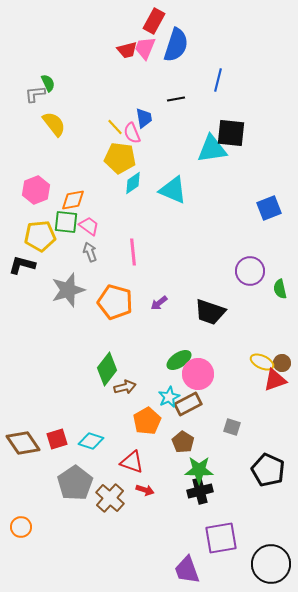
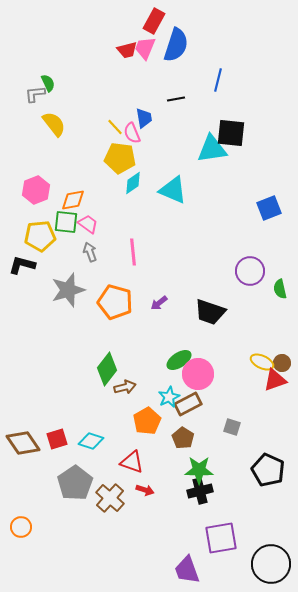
pink trapezoid at (89, 226): moved 1 px left, 2 px up
brown pentagon at (183, 442): moved 4 px up
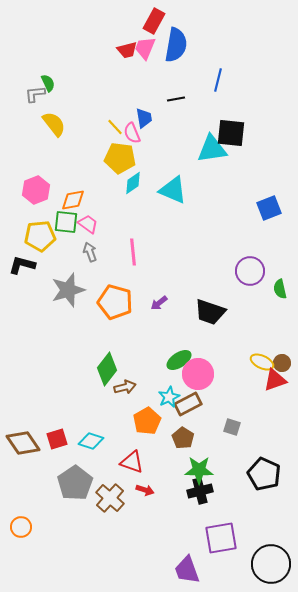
blue semicircle at (176, 45): rotated 8 degrees counterclockwise
black pentagon at (268, 470): moved 4 px left, 4 px down
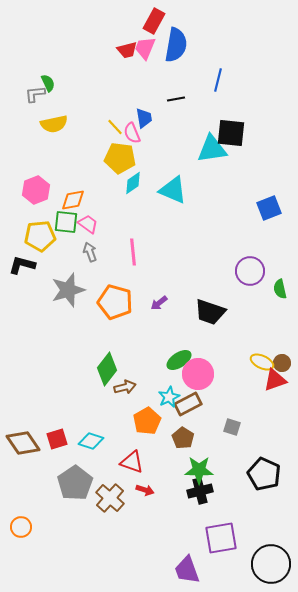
yellow semicircle at (54, 124): rotated 116 degrees clockwise
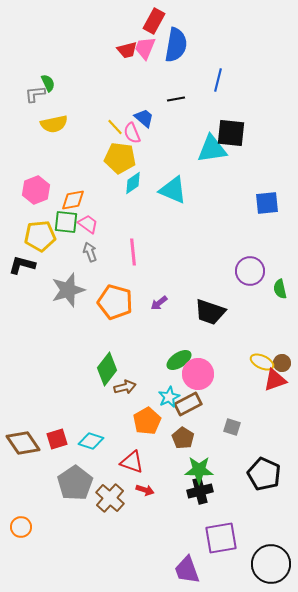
blue trapezoid at (144, 118): rotated 40 degrees counterclockwise
blue square at (269, 208): moved 2 px left, 5 px up; rotated 15 degrees clockwise
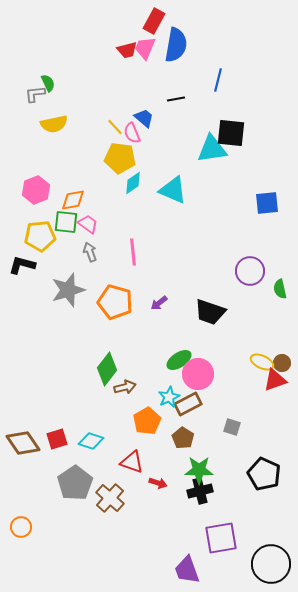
red arrow at (145, 490): moved 13 px right, 7 px up
